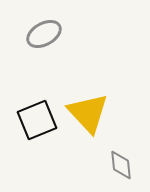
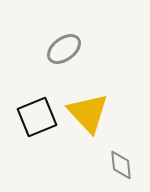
gray ellipse: moved 20 px right, 15 px down; rotated 8 degrees counterclockwise
black square: moved 3 px up
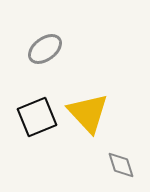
gray ellipse: moved 19 px left
gray diamond: rotated 12 degrees counterclockwise
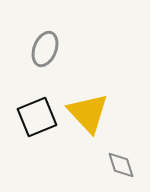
gray ellipse: rotated 32 degrees counterclockwise
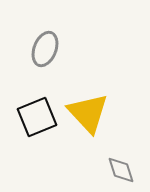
gray diamond: moved 5 px down
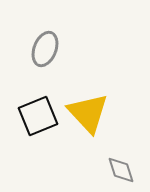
black square: moved 1 px right, 1 px up
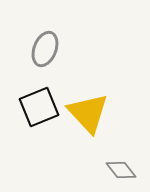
black square: moved 1 px right, 9 px up
gray diamond: rotated 20 degrees counterclockwise
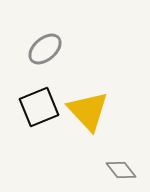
gray ellipse: rotated 28 degrees clockwise
yellow triangle: moved 2 px up
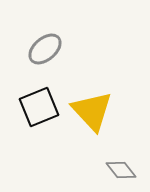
yellow triangle: moved 4 px right
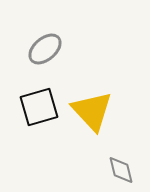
black square: rotated 6 degrees clockwise
gray diamond: rotated 24 degrees clockwise
